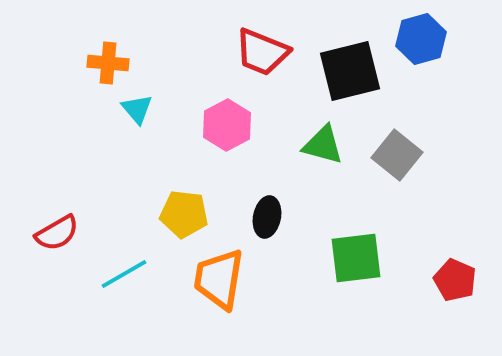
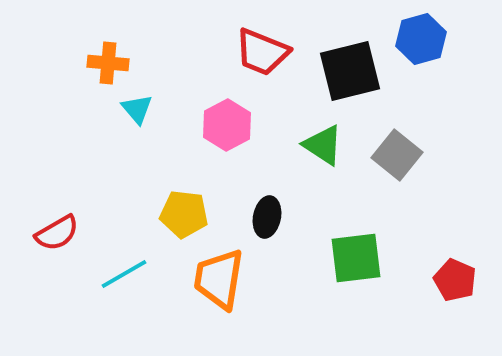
green triangle: rotated 18 degrees clockwise
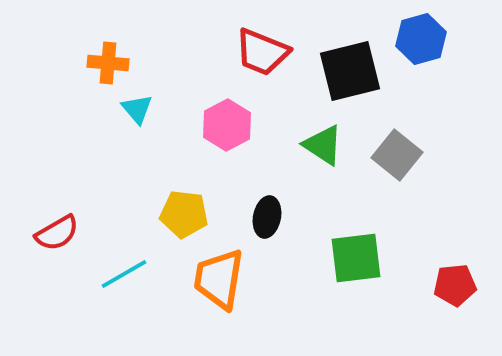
red pentagon: moved 5 px down; rotated 30 degrees counterclockwise
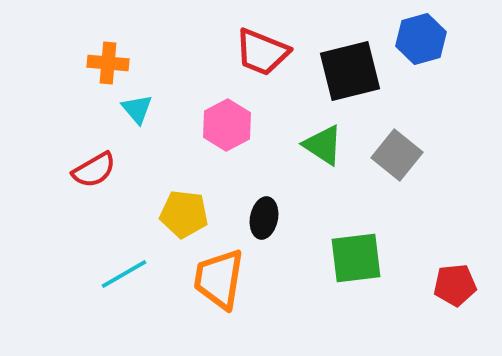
black ellipse: moved 3 px left, 1 px down
red semicircle: moved 37 px right, 63 px up
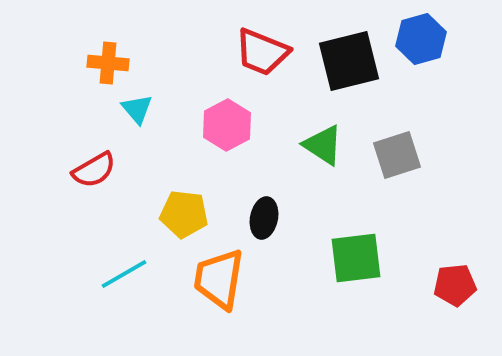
black square: moved 1 px left, 10 px up
gray square: rotated 33 degrees clockwise
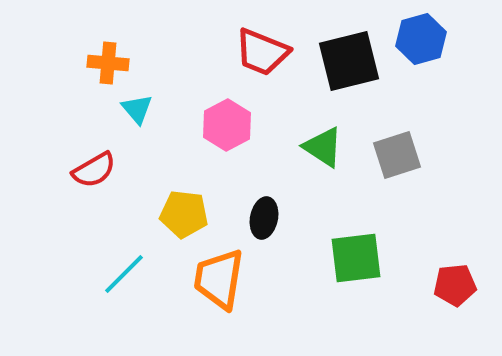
green triangle: moved 2 px down
cyan line: rotated 15 degrees counterclockwise
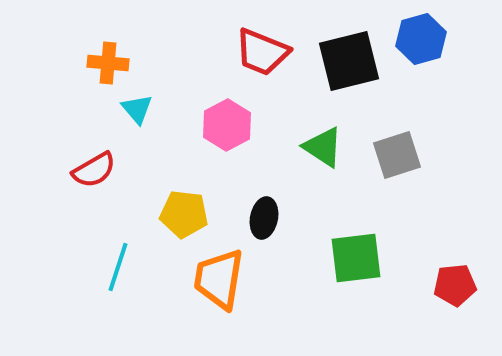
cyan line: moved 6 px left, 7 px up; rotated 27 degrees counterclockwise
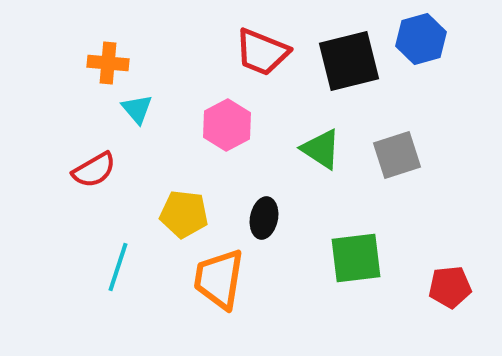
green triangle: moved 2 px left, 2 px down
red pentagon: moved 5 px left, 2 px down
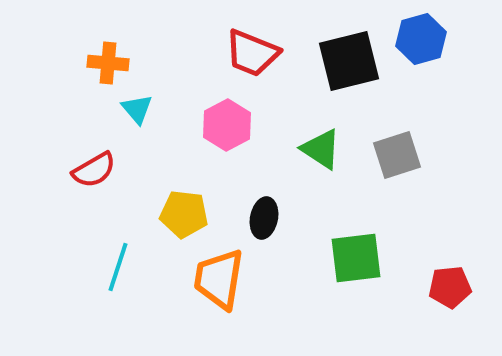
red trapezoid: moved 10 px left, 1 px down
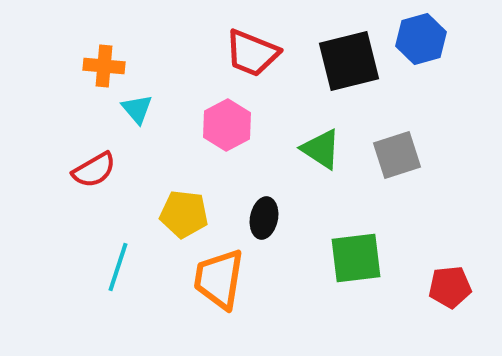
orange cross: moved 4 px left, 3 px down
